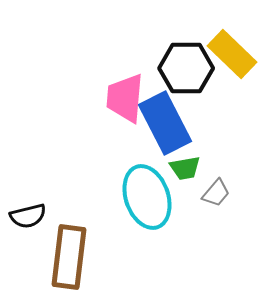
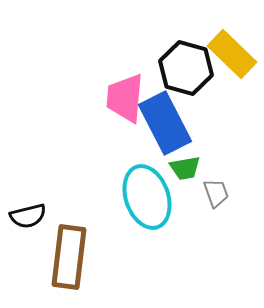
black hexagon: rotated 16 degrees clockwise
gray trapezoid: rotated 60 degrees counterclockwise
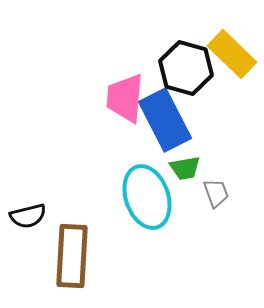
blue rectangle: moved 3 px up
brown rectangle: moved 3 px right, 1 px up; rotated 4 degrees counterclockwise
